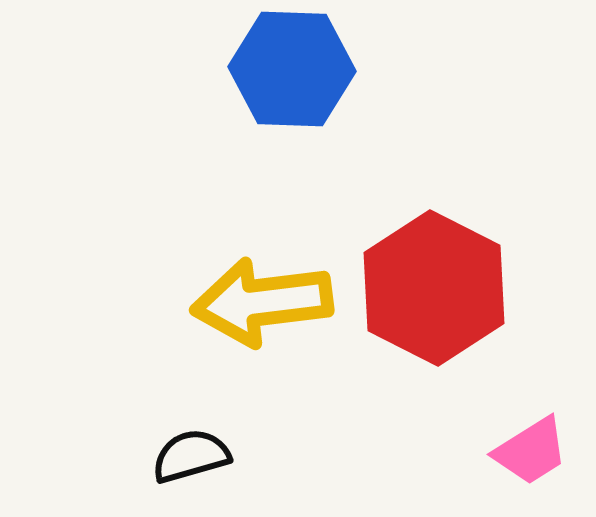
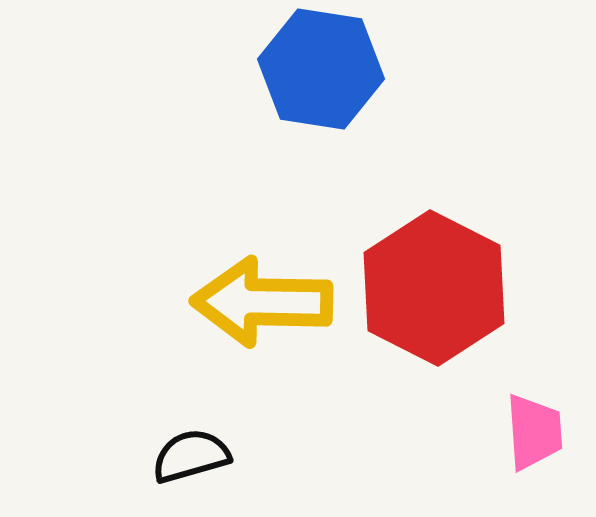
blue hexagon: moved 29 px right; rotated 7 degrees clockwise
yellow arrow: rotated 8 degrees clockwise
pink trapezoid: moved 3 px right, 19 px up; rotated 62 degrees counterclockwise
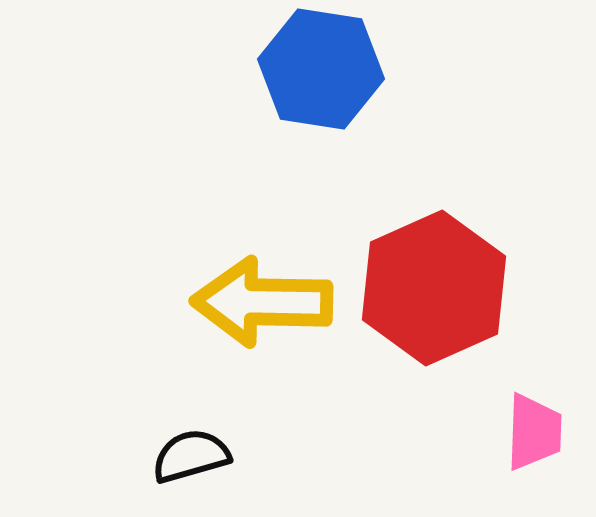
red hexagon: rotated 9 degrees clockwise
pink trapezoid: rotated 6 degrees clockwise
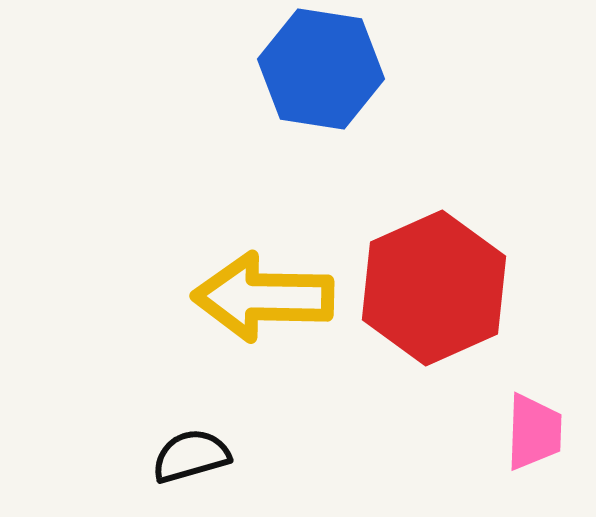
yellow arrow: moved 1 px right, 5 px up
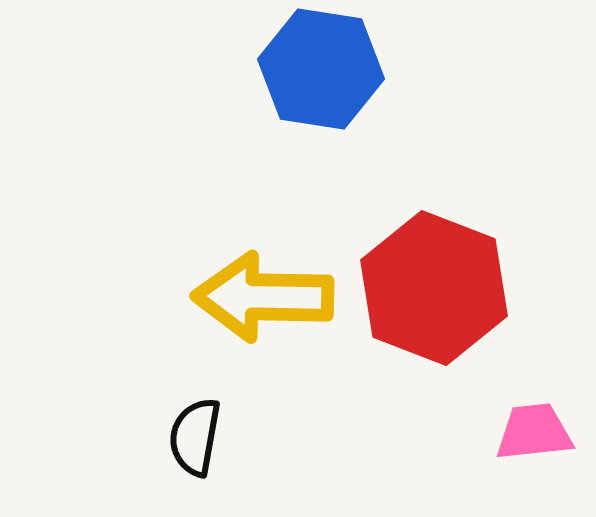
red hexagon: rotated 15 degrees counterclockwise
pink trapezoid: rotated 98 degrees counterclockwise
black semicircle: moved 4 px right, 19 px up; rotated 64 degrees counterclockwise
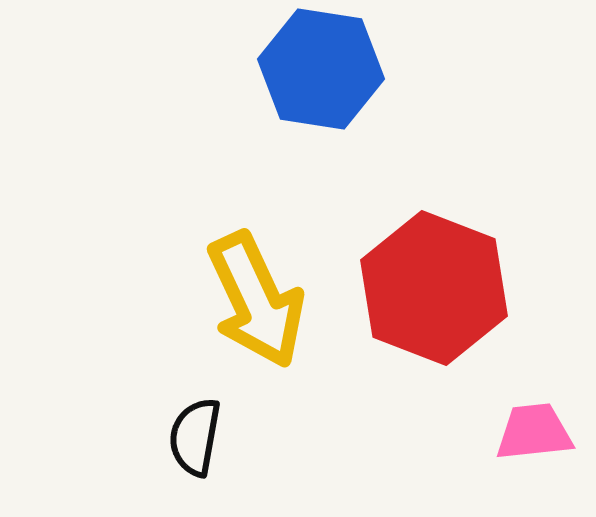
yellow arrow: moved 7 px left, 3 px down; rotated 116 degrees counterclockwise
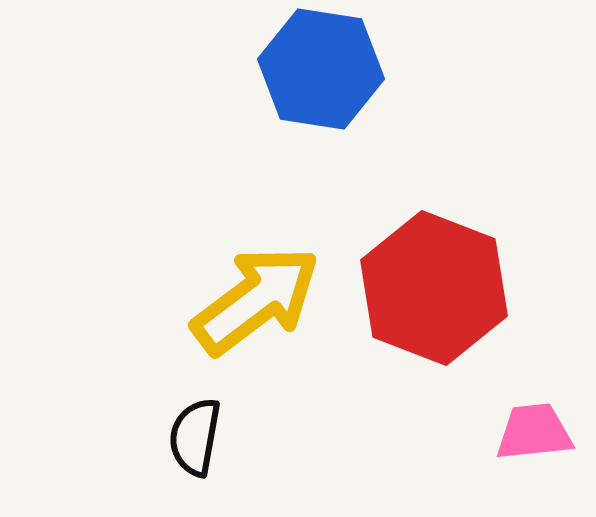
yellow arrow: rotated 102 degrees counterclockwise
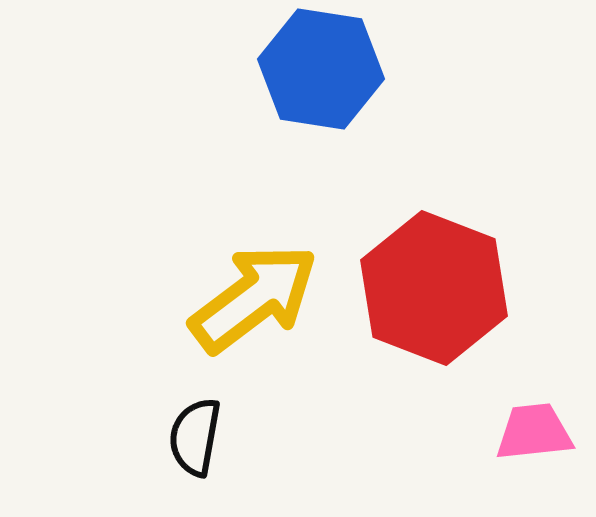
yellow arrow: moved 2 px left, 2 px up
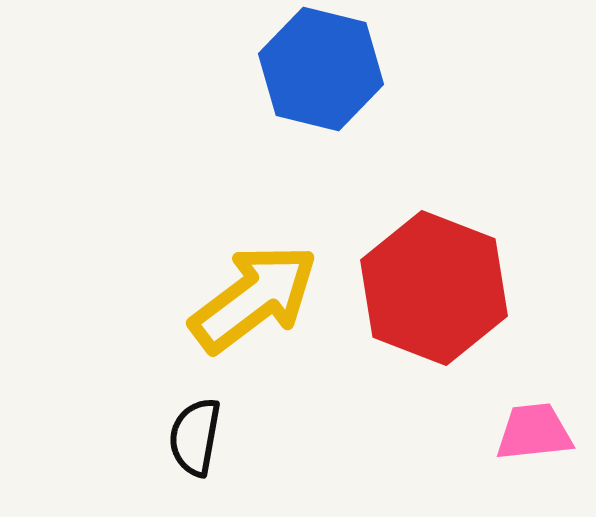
blue hexagon: rotated 5 degrees clockwise
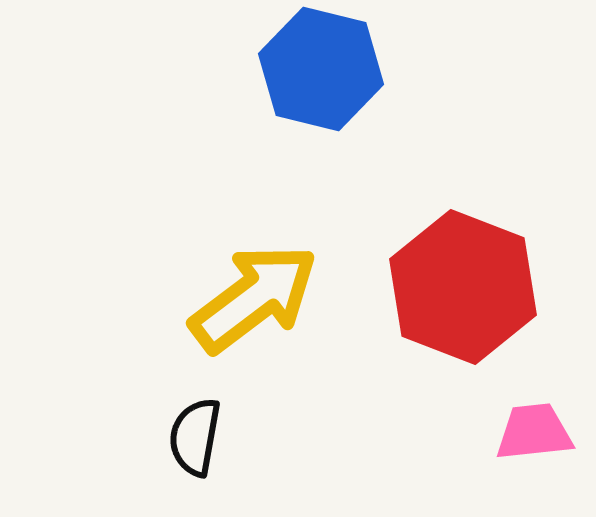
red hexagon: moved 29 px right, 1 px up
